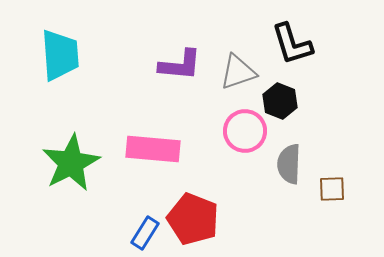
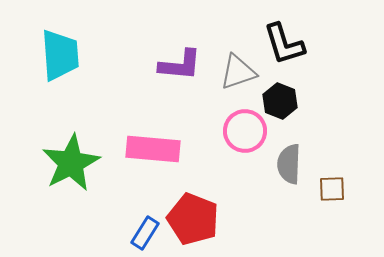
black L-shape: moved 8 px left
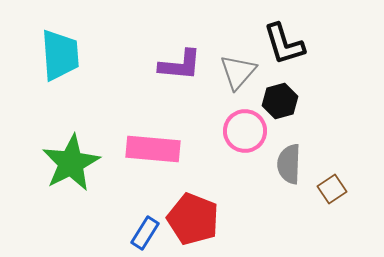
gray triangle: rotated 30 degrees counterclockwise
black hexagon: rotated 24 degrees clockwise
brown square: rotated 32 degrees counterclockwise
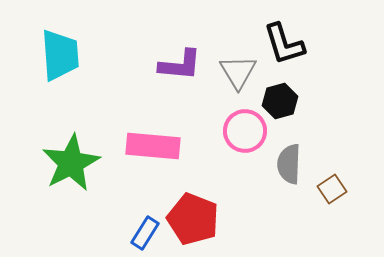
gray triangle: rotated 12 degrees counterclockwise
pink rectangle: moved 3 px up
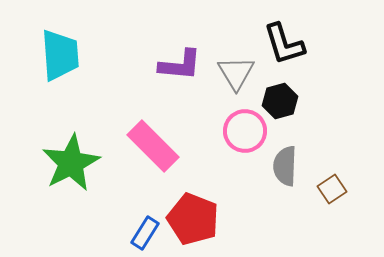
gray triangle: moved 2 px left, 1 px down
pink rectangle: rotated 40 degrees clockwise
gray semicircle: moved 4 px left, 2 px down
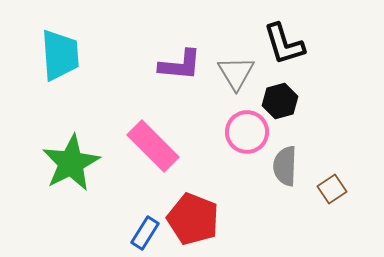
pink circle: moved 2 px right, 1 px down
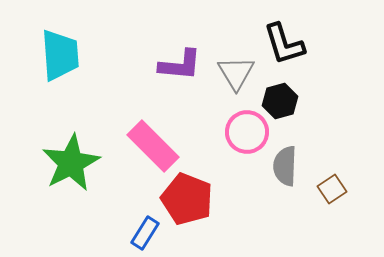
red pentagon: moved 6 px left, 20 px up
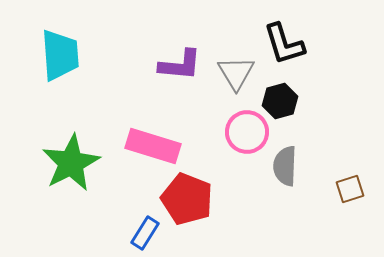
pink rectangle: rotated 28 degrees counterclockwise
brown square: moved 18 px right; rotated 16 degrees clockwise
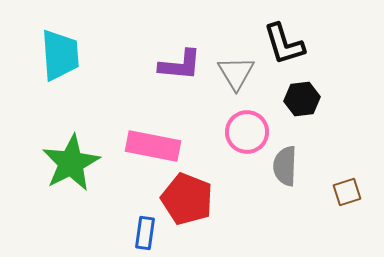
black hexagon: moved 22 px right, 2 px up; rotated 8 degrees clockwise
pink rectangle: rotated 6 degrees counterclockwise
brown square: moved 3 px left, 3 px down
blue rectangle: rotated 24 degrees counterclockwise
